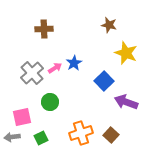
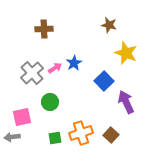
purple arrow: rotated 45 degrees clockwise
green square: moved 14 px right; rotated 16 degrees clockwise
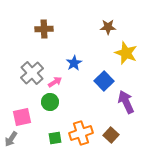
brown star: moved 1 px left, 2 px down; rotated 14 degrees counterclockwise
pink arrow: moved 14 px down
gray arrow: moved 1 px left, 2 px down; rotated 49 degrees counterclockwise
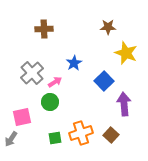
purple arrow: moved 2 px left, 2 px down; rotated 20 degrees clockwise
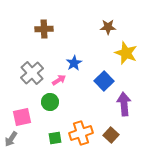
pink arrow: moved 4 px right, 2 px up
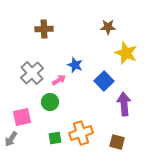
blue star: moved 1 px right, 2 px down; rotated 21 degrees counterclockwise
brown square: moved 6 px right, 7 px down; rotated 28 degrees counterclockwise
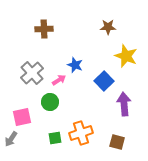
yellow star: moved 3 px down
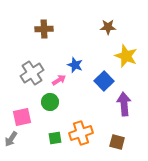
gray cross: rotated 10 degrees clockwise
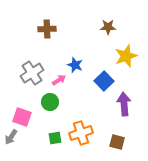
brown cross: moved 3 px right
yellow star: rotated 30 degrees clockwise
pink square: rotated 30 degrees clockwise
gray arrow: moved 2 px up
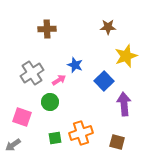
gray arrow: moved 2 px right, 8 px down; rotated 21 degrees clockwise
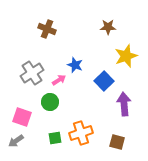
brown cross: rotated 24 degrees clockwise
gray arrow: moved 3 px right, 4 px up
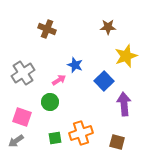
gray cross: moved 9 px left
